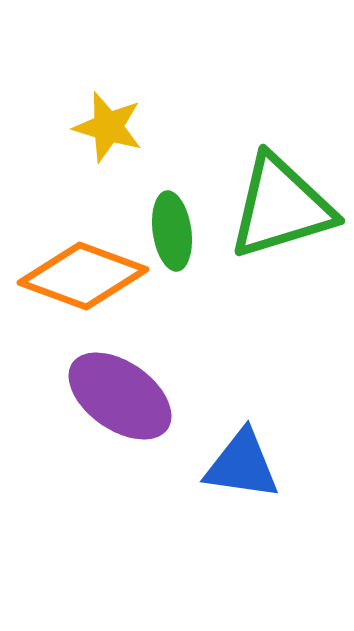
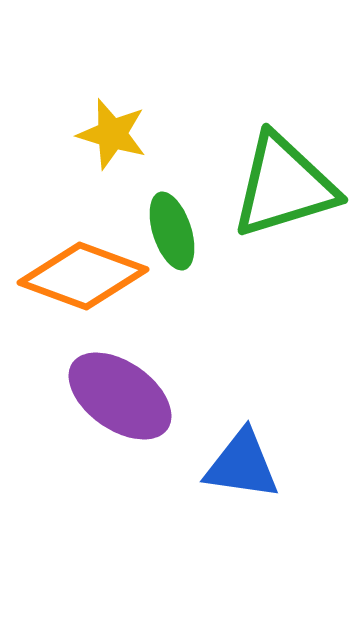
yellow star: moved 4 px right, 7 px down
green triangle: moved 3 px right, 21 px up
green ellipse: rotated 10 degrees counterclockwise
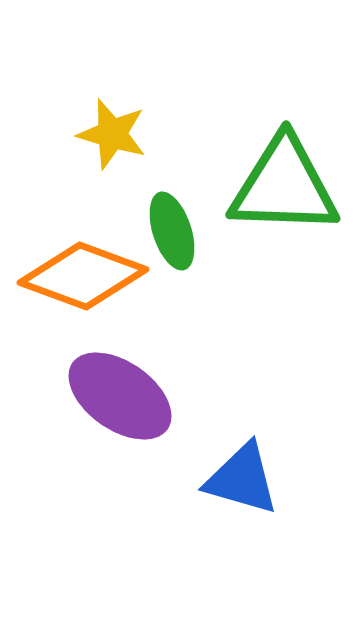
green triangle: rotated 19 degrees clockwise
blue triangle: moved 14 px down; rotated 8 degrees clockwise
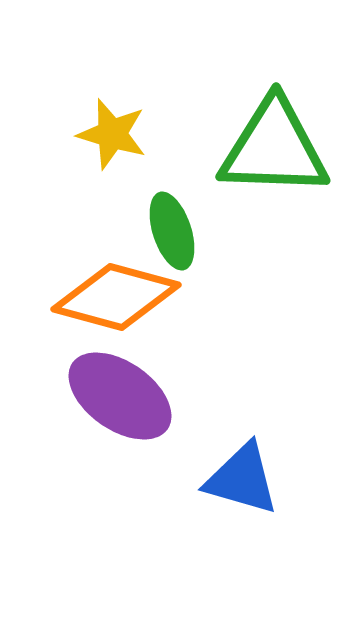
green triangle: moved 10 px left, 38 px up
orange diamond: moved 33 px right, 21 px down; rotated 5 degrees counterclockwise
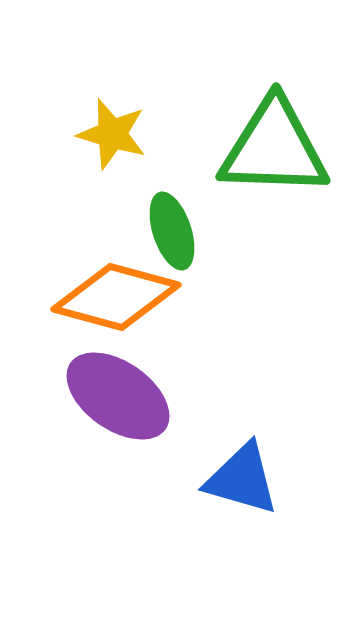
purple ellipse: moved 2 px left
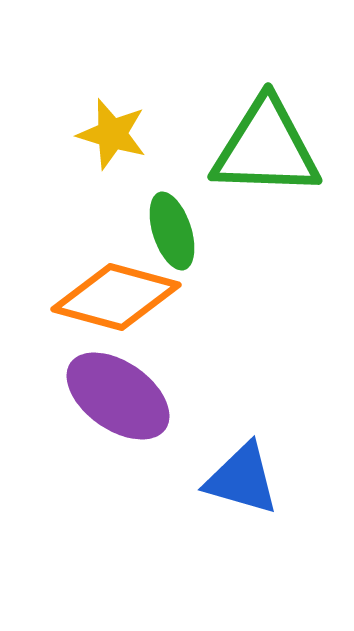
green triangle: moved 8 px left
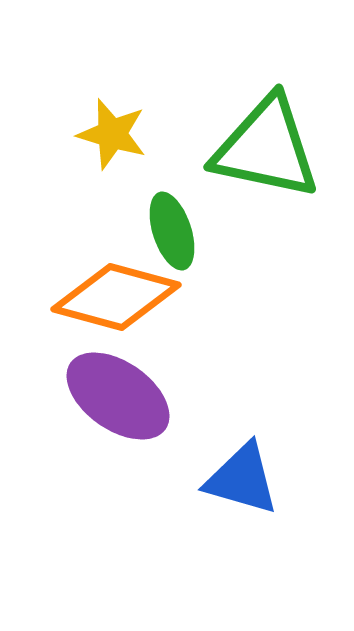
green triangle: rotated 10 degrees clockwise
